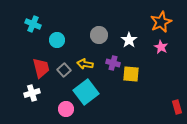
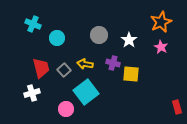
cyan circle: moved 2 px up
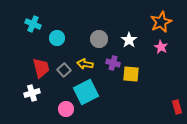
gray circle: moved 4 px down
cyan square: rotated 10 degrees clockwise
